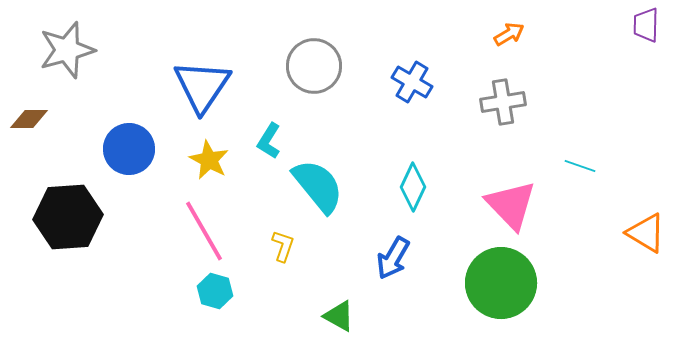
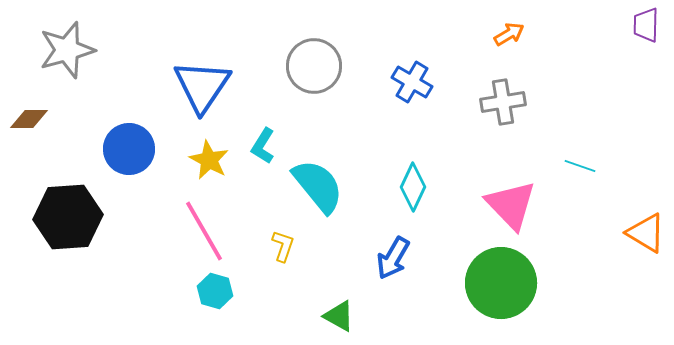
cyan L-shape: moved 6 px left, 5 px down
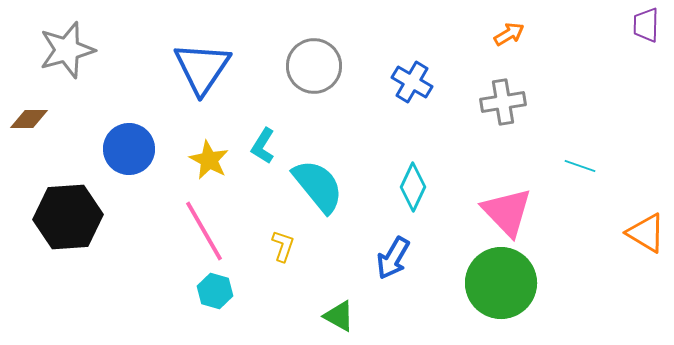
blue triangle: moved 18 px up
pink triangle: moved 4 px left, 7 px down
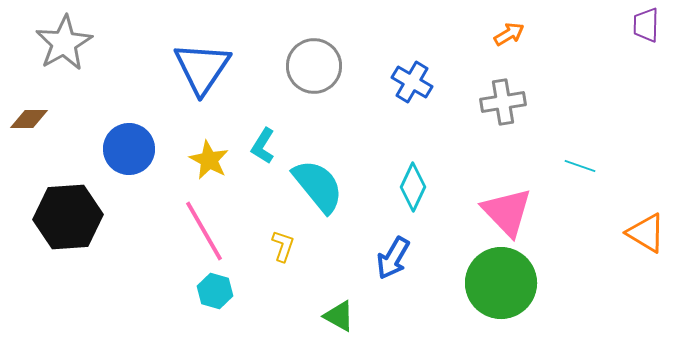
gray star: moved 3 px left, 7 px up; rotated 14 degrees counterclockwise
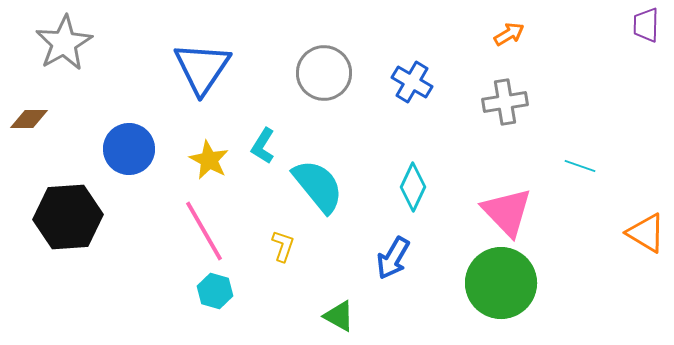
gray circle: moved 10 px right, 7 px down
gray cross: moved 2 px right
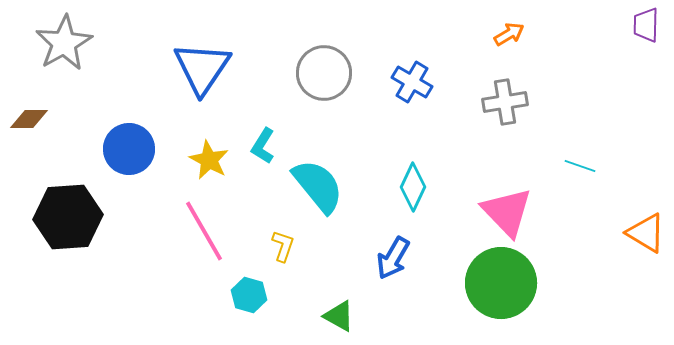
cyan hexagon: moved 34 px right, 4 px down
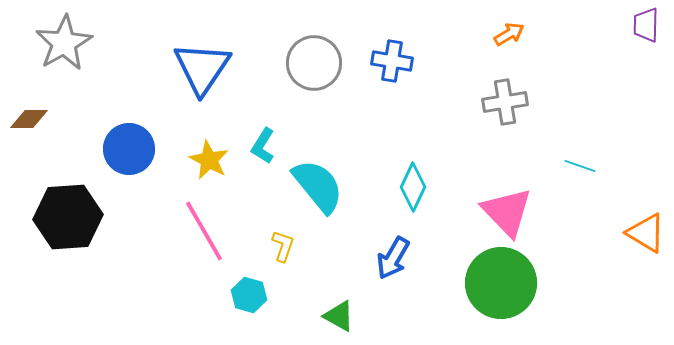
gray circle: moved 10 px left, 10 px up
blue cross: moved 20 px left, 21 px up; rotated 21 degrees counterclockwise
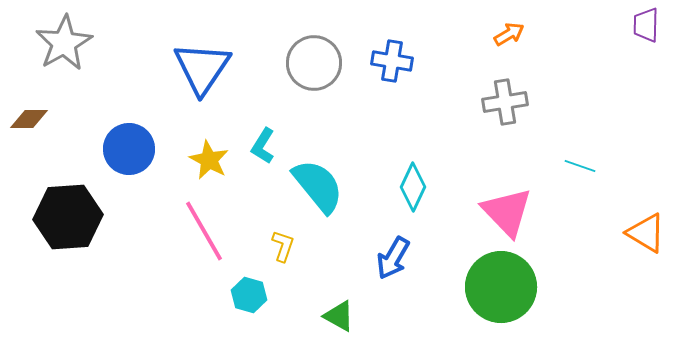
green circle: moved 4 px down
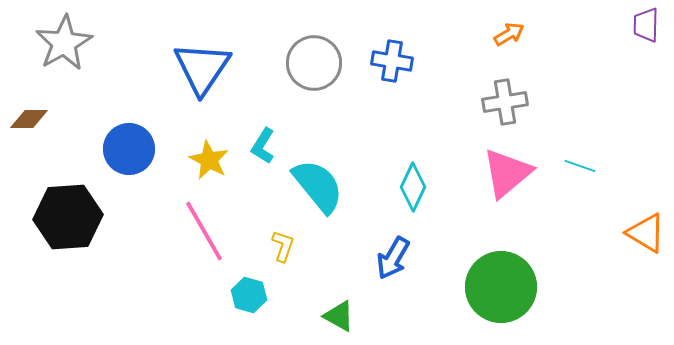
pink triangle: moved 39 px up; rotated 34 degrees clockwise
